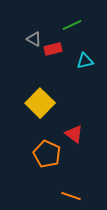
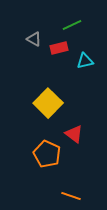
red rectangle: moved 6 px right, 1 px up
yellow square: moved 8 px right
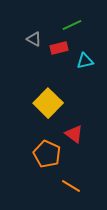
orange line: moved 10 px up; rotated 12 degrees clockwise
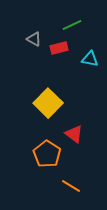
cyan triangle: moved 5 px right, 2 px up; rotated 24 degrees clockwise
orange pentagon: rotated 8 degrees clockwise
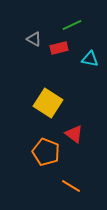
yellow square: rotated 12 degrees counterclockwise
orange pentagon: moved 1 px left, 2 px up; rotated 12 degrees counterclockwise
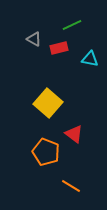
yellow square: rotated 8 degrees clockwise
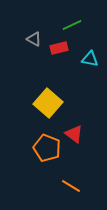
orange pentagon: moved 1 px right, 4 px up
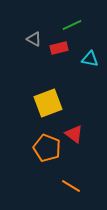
yellow square: rotated 28 degrees clockwise
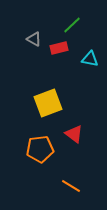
green line: rotated 18 degrees counterclockwise
orange pentagon: moved 7 px left, 1 px down; rotated 28 degrees counterclockwise
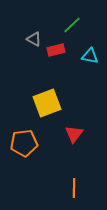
red rectangle: moved 3 px left, 2 px down
cyan triangle: moved 3 px up
yellow square: moved 1 px left
red triangle: rotated 30 degrees clockwise
orange pentagon: moved 16 px left, 6 px up
orange line: moved 3 px right, 2 px down; rotated 60 degrees clockwise
